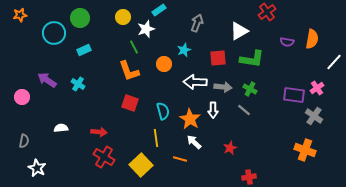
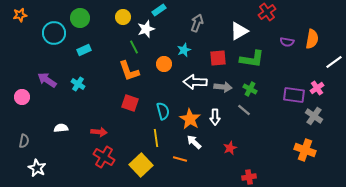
white line at (334, 62): rotated 12 degrees clockwise
white arrow at (213, 110): moved 2 px right, 7 px down
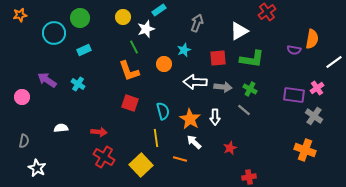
purple semicircle at (287, 42): moved 7 px right, 8 px down
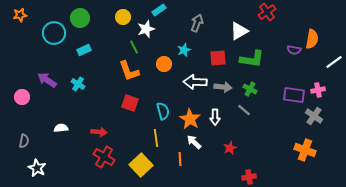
pink cross at (317, 88): moved 1 px right, 2 px down; rotated 24 degrees clockwise
orange line at (180, 159): rotated 72 degrees clockwise
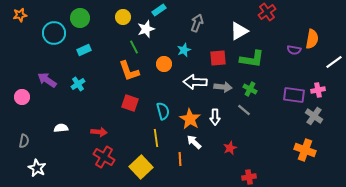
cyan cross at (78, 84): rotated 24 degrees clockwise
yellow square at (141, 165): moved 2 px down
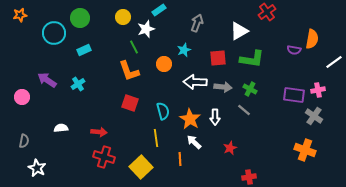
red cross at (104, 157): rotated 15 degrees counterclockwise
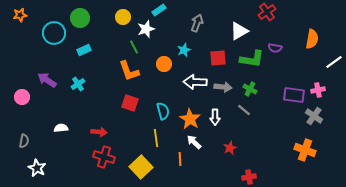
purple semicircle at (294, 50): moved 19 px left, 2 px up
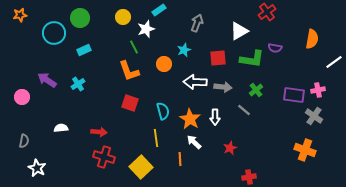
green cross at (250, 89): moved 6 px right, 1 px down; rotated 24 degrees clockwise
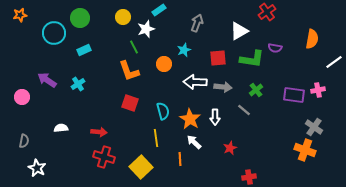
gray cross at (314, 116): moved 11 px down
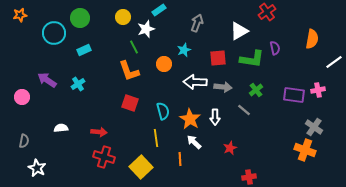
purple semicircle at (275, 48): rotated 112 degrees counterclockwise
